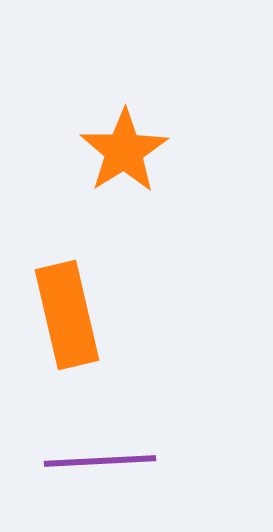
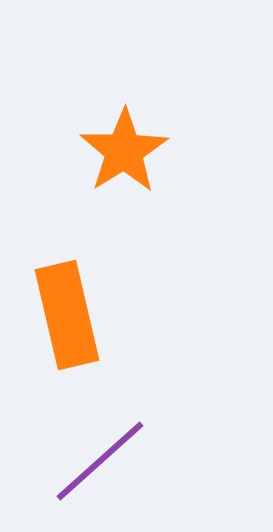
purple line: rotated 39 degrees counterclockwise
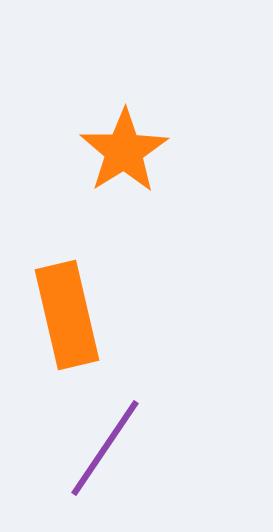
purple line: moved 5 px right, 13 px up; rotated 14 degrees counterclockwise
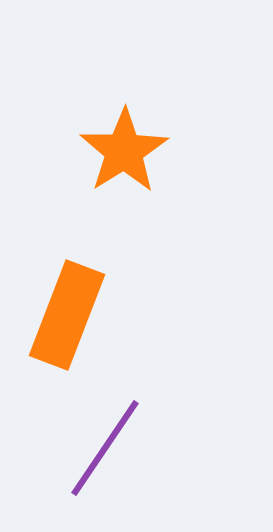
orange rectangle: rotated 34 degrees clockwise
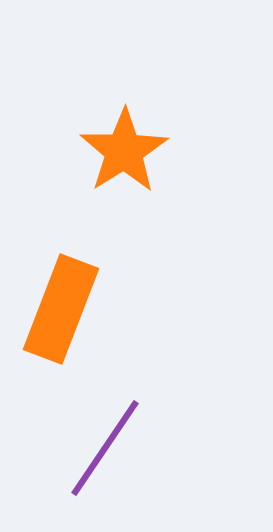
orange rectangle: moved 6 px left, 6 px up
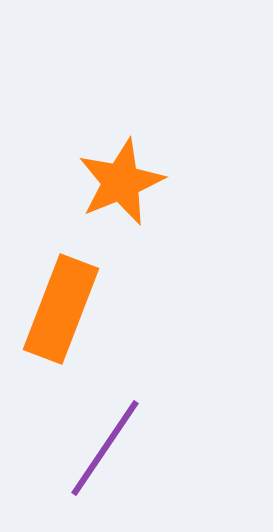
orange star: moved 3 px left, 31 px down; rotated 10 degrees clockwise
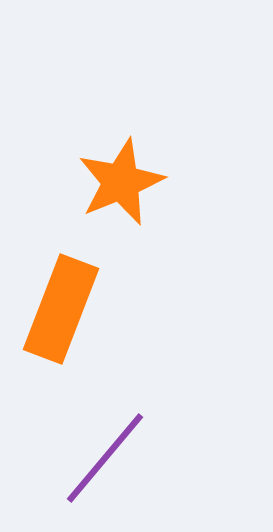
purple line: moved 10 px down; rotated 6 degrees clockwise
